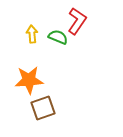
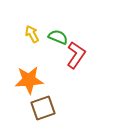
red L-shape: moved 1 px left, 34 px down
yellow arrow: rotated 24 degrees counterclockwise
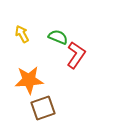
yellow arrow: moved 10 px left
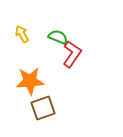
red L-shape: moved 4 px left, 1 px up
orange star: moved 1 px right, 1 px down
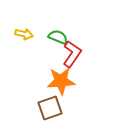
yellow arrow: moved 2 px right; rotated 132 degrees clockwise
orange star: moved 31 px right
brown square: moved 7 px right
